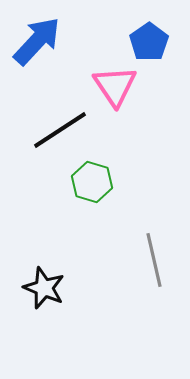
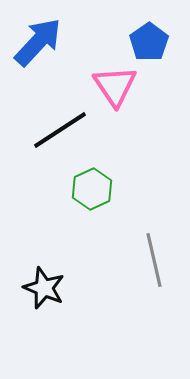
blue arrow: moved 1 px right, 1 px down
green hexagon: moved 7 px down; rotated 18 degrees clockwise
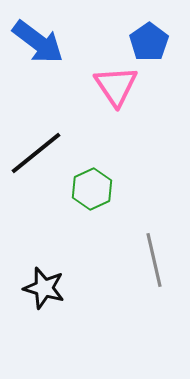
blue arrow: rotated 84 degrees clockwise
pink triangle: moved 1 px right
black line: moved 24 px left, 23 px down; rotated 6 degrees counterclockwise
black star: rotated 6 degrees counterclockwise
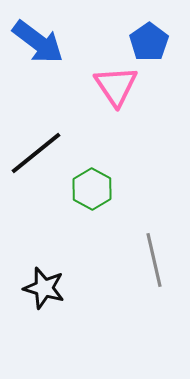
green hexagon: rotated 6 degrees counterclockwise
